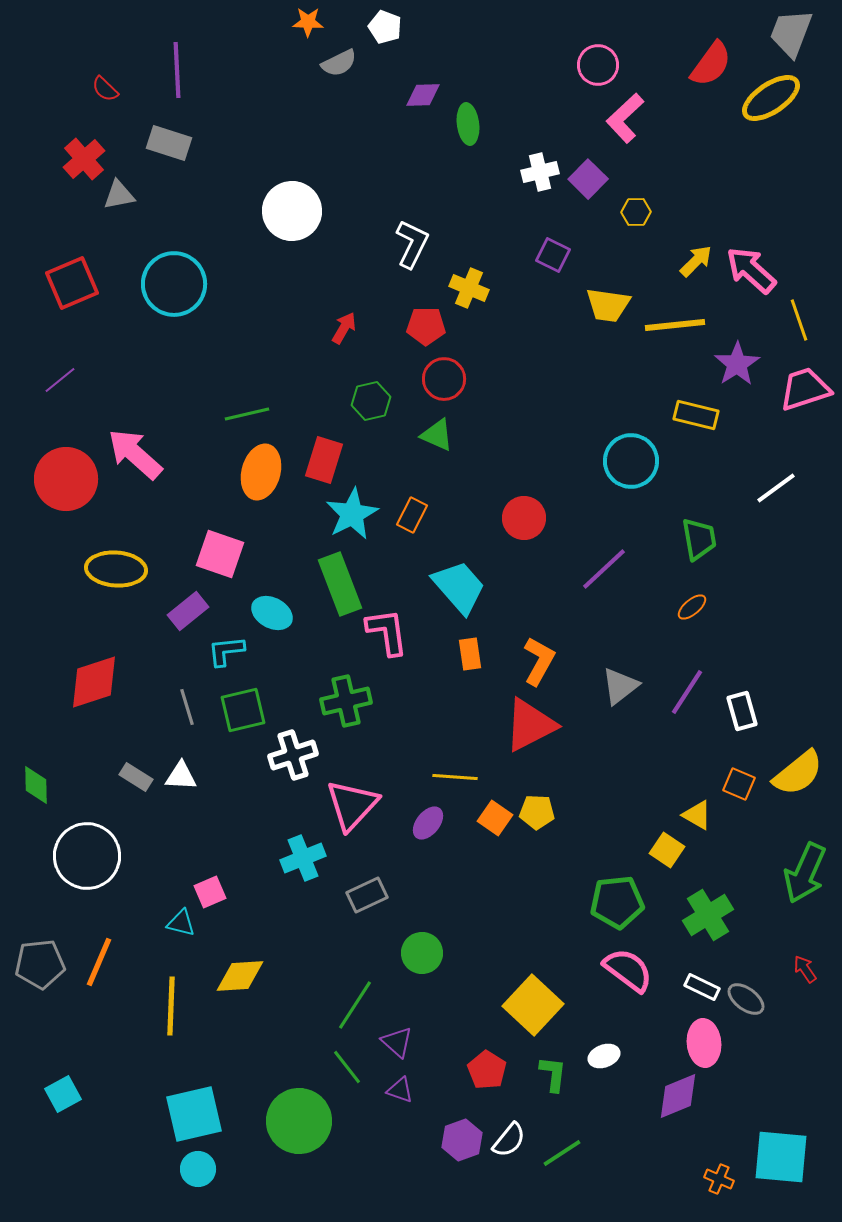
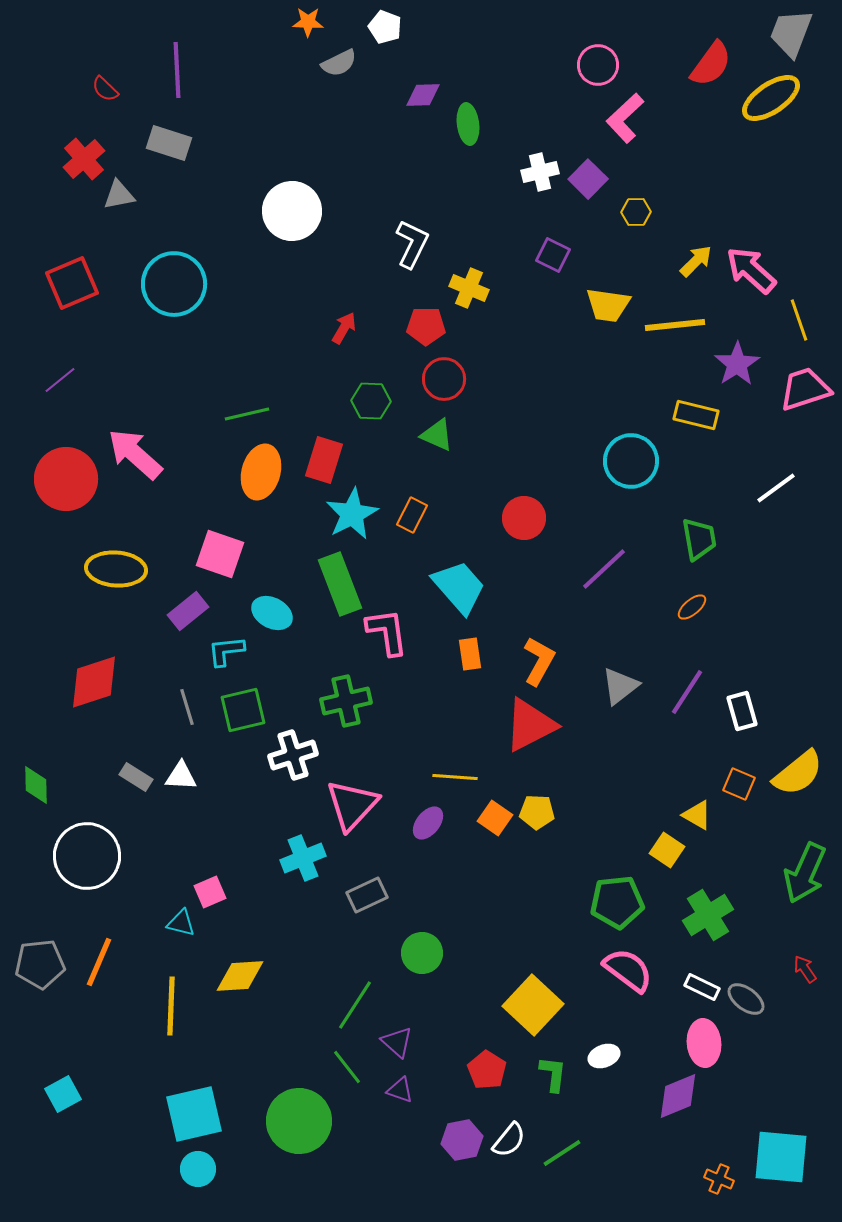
green hexagon at (371, 401): rotated 15 degrees clockwise
purple hexagon at (462, 1140): rotated 9 degrees clockwise
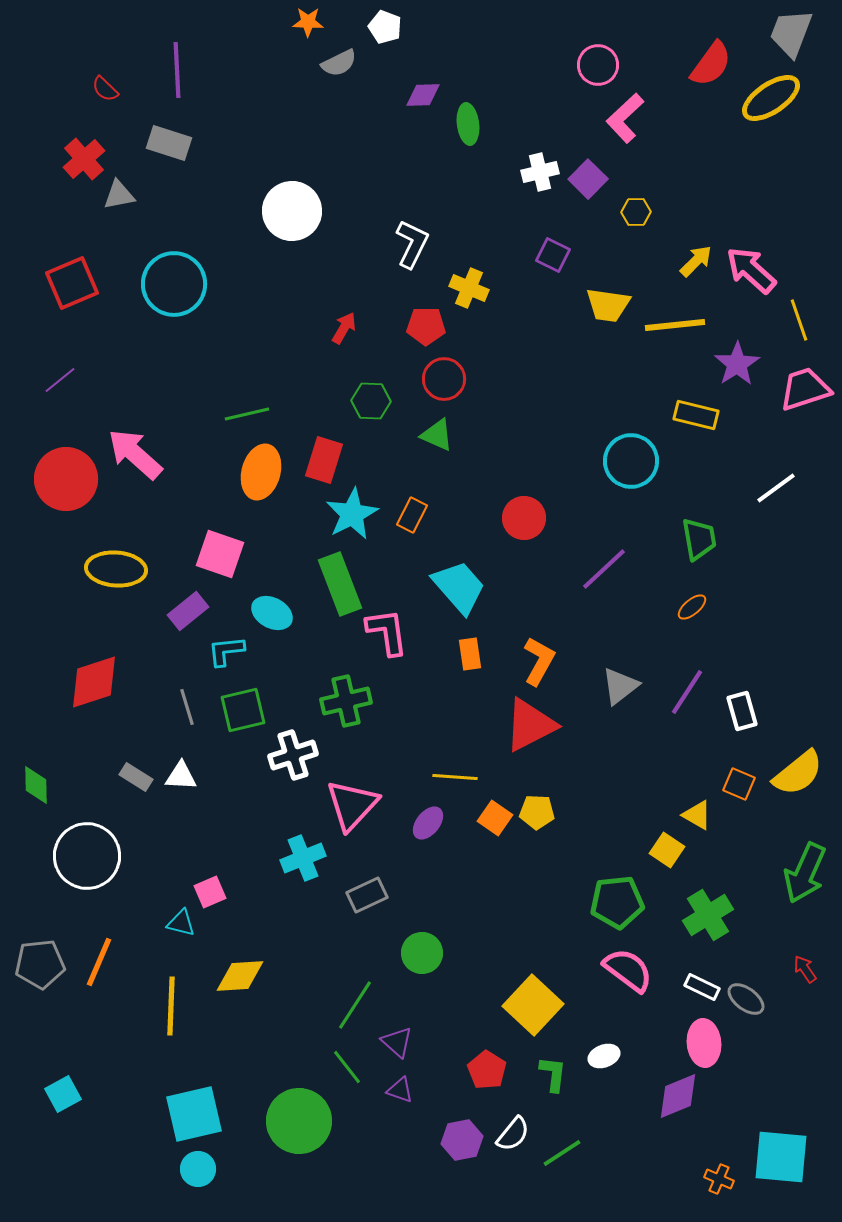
white semicircle at (509, 1140): moved 4 px right, 6 px up
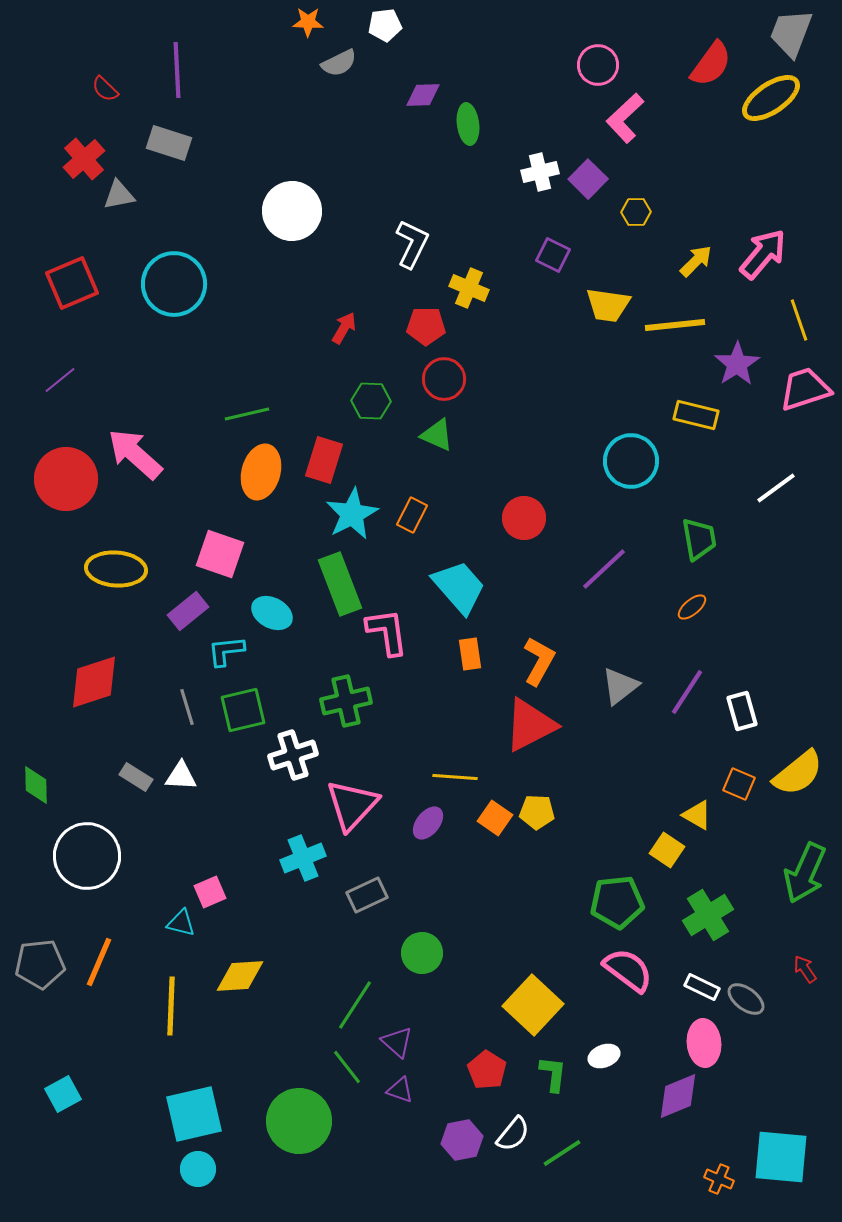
white pentagon at (385, 27): moved 2 px up; rotated 28 degrees counterclockwise
pink arrow at (751, 270): moved 12 px right, 16 px up; rotated 88 degrees clockwise
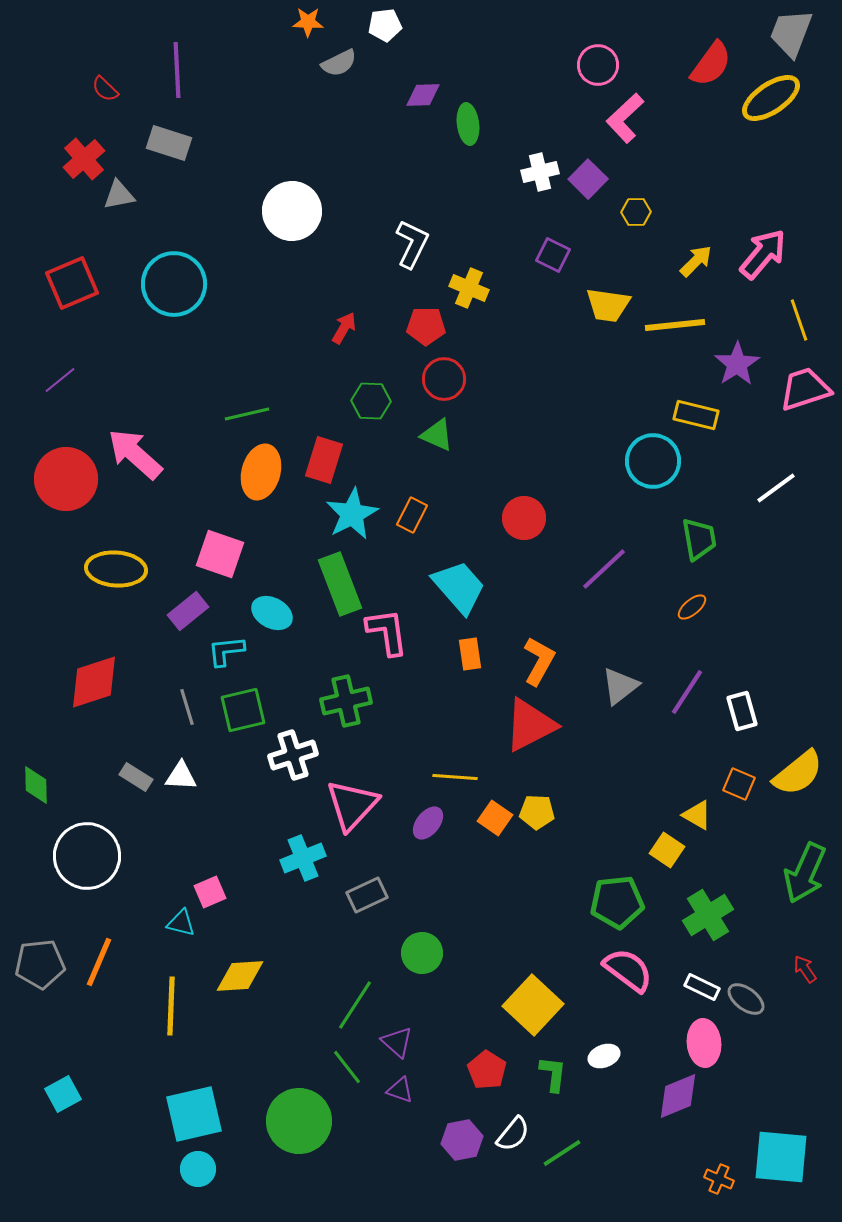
cyan circle at (631, 461): moved 22 px right
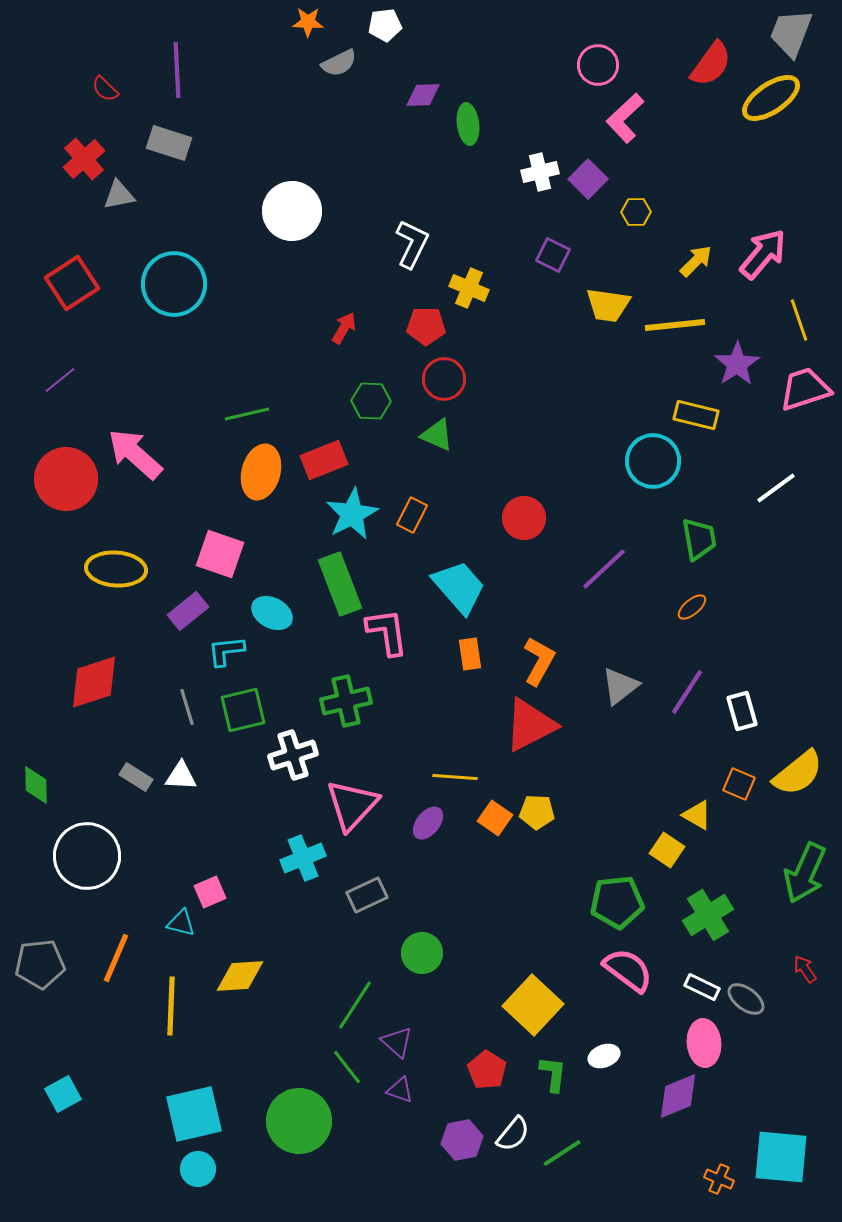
red square at (72, 283): rotated 10 degrees counterclockwise
red rectangle at (324, 460): rotated 51 degrees clockwise
orange line at (99, 962): moved 17 px right, 4 px up
